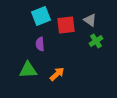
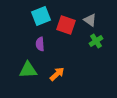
red square: rotated 24 degrees clockwise
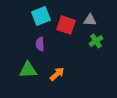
gray triangle: rotated 32 degrees counterclockwise
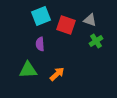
gray triangle: rotated 16 degrees clockwise
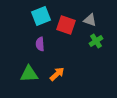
green triangle: moved 1 px right, 4 px down
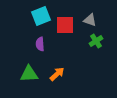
red square: moved 1 px left; rotated 18 degrees counterclockwise
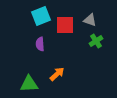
green triangle: moved 10 px down
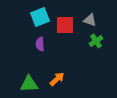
cyan square: moved 1 px left, 1 px down
orange arrow: moved 5 px down
